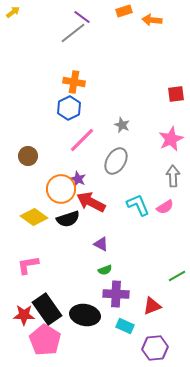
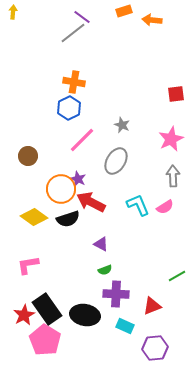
yellow arrow: rotated 48 degrees counterclockwise
red star: rotated 30 degrees counterclockwise
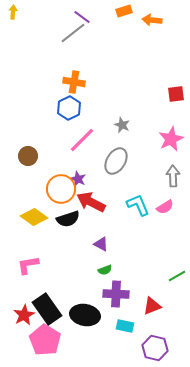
cyan rectangle: rotated 12 degrees counterclockwise
purple hexagon: rotated 20 degrees clockwise
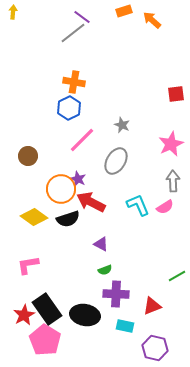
orange arrow: rotated 36 degrees clockwise
pink star: moved 5 px down
gray arrow: moved 5 px down
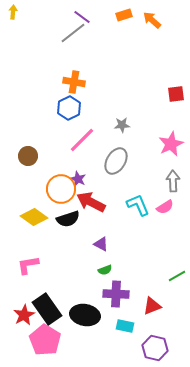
orange rectangle: moved 4 px down
gray star: rotated 28 degrees counterclockwise
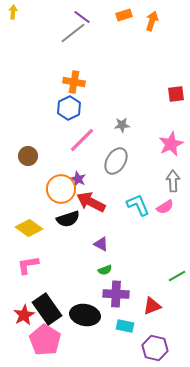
orange arrow: moved 1 px down; rotated 66 degrees clockwise
yellow diamond: moved 5 px left, 11 px down
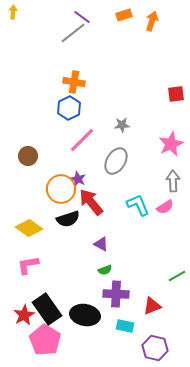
red arrow: rotated 24 degrees clockwise
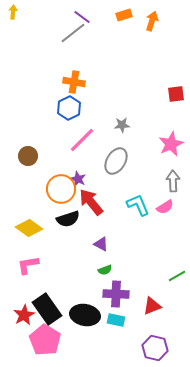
cyan rectangle: moved 9 px left, 6 px up
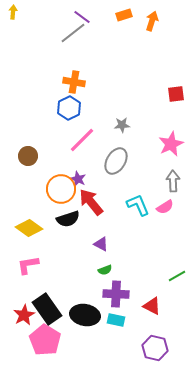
red triangle: rotated 48 degrees clockwise
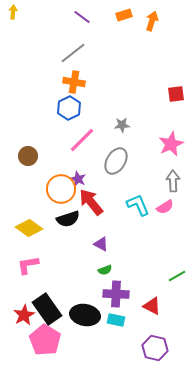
gray line: moved 20 px down
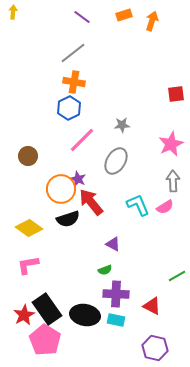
purple triangle: moved 12 px right
